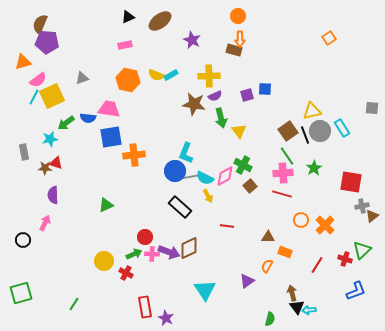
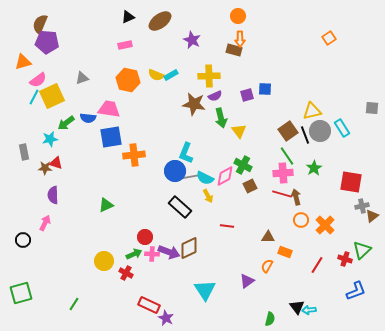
brown square at (250, 186): rotated 16 degrees clockwise
brown arrow at (292, 293): moved 4 px right, 96 px up
red rectangle at (145, 307): moved 4 px right, 2 px up; rotated 55 degrees counterclockwise
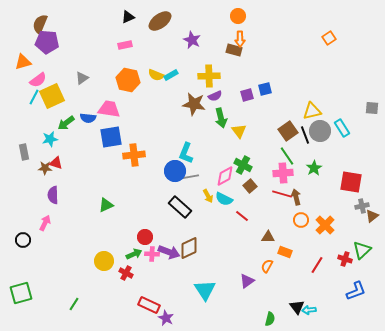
gray triangle at (82, 78): rotated 16 degrees counterclockwise
blue square at (265, 89): rotated 16 degrees counterclockwise
cyan semicircle at (205, 178): moved 19 px right, 21 px down
brown square at (250, 186): rotated 16 degrees counterclockwise
red line at (227, 226): moved 15 px right, 10 px up; rotated 32 degrees clockwise
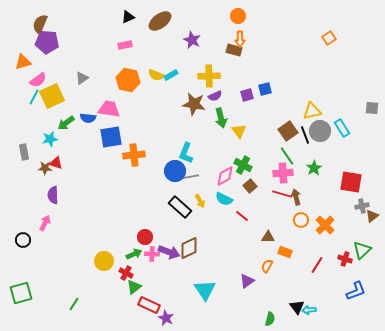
yellow arrow at (208, 196): moved 8 px left, 5 px down
green triangle at (106, 205): moved 28 px right, 82 px down; rotated 14 degrees counterclockwise
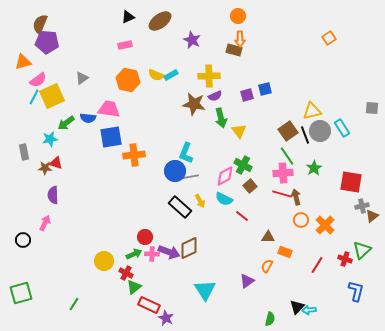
blue L-shape at (356, 291): rotated 55 degrees counterclockwise
black triangle at (297, 307): rotated 21 degrees clockwise
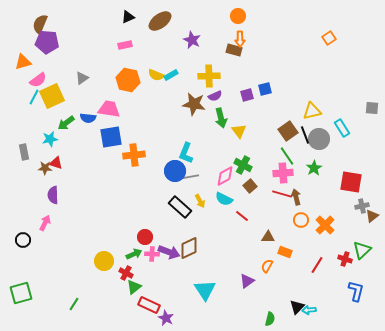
gray circle at (320, 131): moved 1 px left, 8 px down
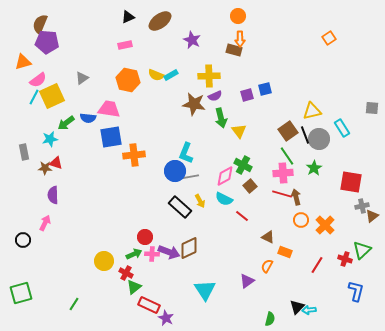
brown triangle at (268, 237): rotated 24 degrees clockwise
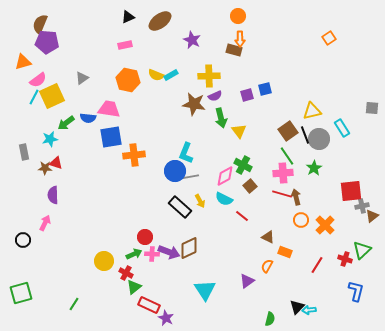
red square at (351, 182): moved 9 px down; rotated 15 degrees counterclockwise
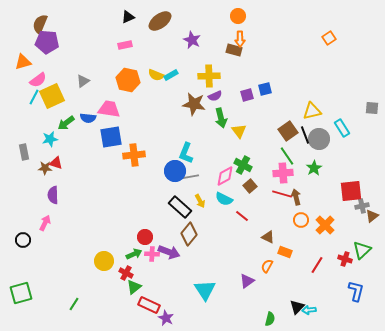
gray triangle at (82, 78): moved 1 px right, 3 px down
brown diamond at (189, 248): moved 14 px up; rotated 25 degrees counterclockwise
